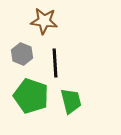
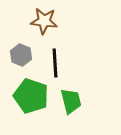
gray hexagon: moved 1 px left, 1 px down
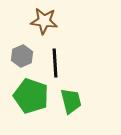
gray hexagon: moved 1 px right, 1 px down; rotated 15 degrees clockwise
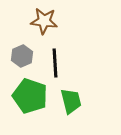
green pentagon: moved 1 px left
